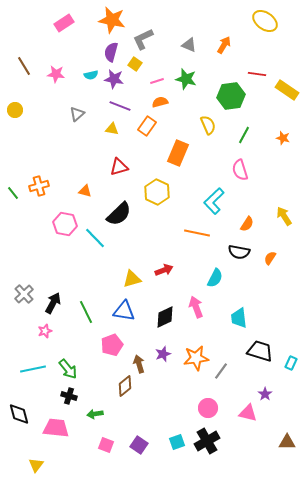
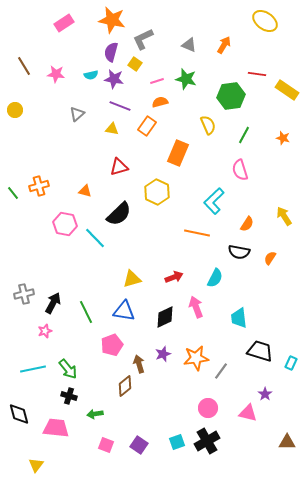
red arrow at (164, 270): moved 10 px right, 7 px down
gray cross at (24, 294): rotated 30 degrees clockwise
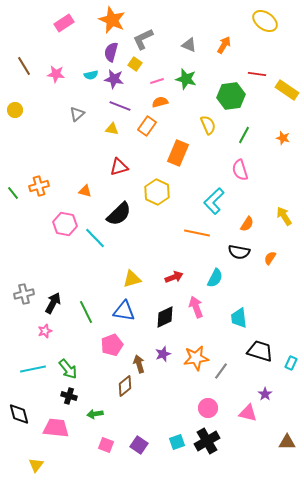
orange star at (112, 20): rotated 12 degrees clockwise
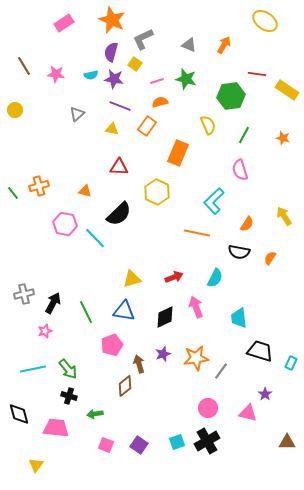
red triangle at (119, 167): rotated 18 degrees clockwise
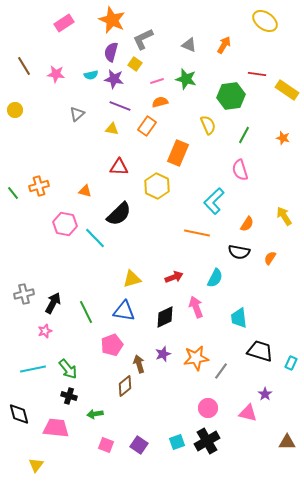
yellow hexagon at (157, 192): moved 6 px up
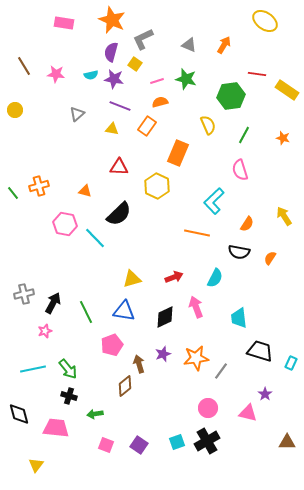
pink rectangle at (64, 23): rotated 42 degrees clockwise
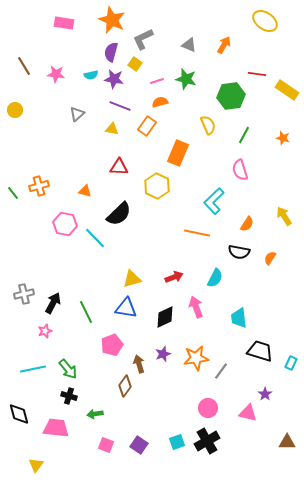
blue triangle at (124, 311): moved 2 px right, 3 px up
brown diamond at (125, 386): rotated 15 degrees counterclockwise
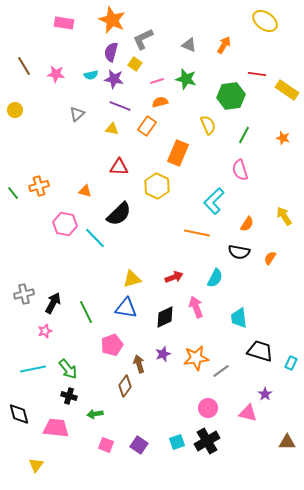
gray line at (221, 371): rotated 18 degrees clockwise
